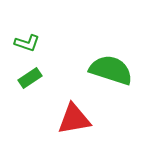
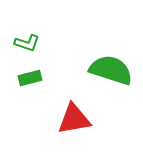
green rectangle: rotated 20 degrees clockwise
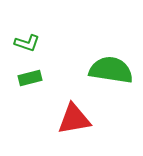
green semicircle: rotated 9 degrees counterclockwise
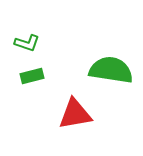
green rectangle: moved 2 px right, 2 px up
red triangle: moved 1 px right, 5 px up
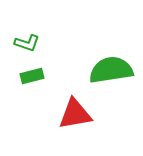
green semicircle: rotated 18 degrees counterclockwise
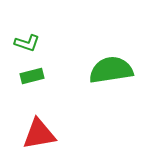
red triangle: moved 36 px left, 20 px down
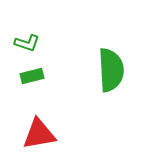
green semicircle: rotated 96 degrees clockwise
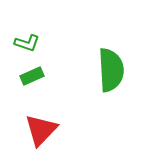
green rectangle: rotated 10 degrees counterclockwise
red triangle: moved 2 px right, 4 px up; rotated 36 degrees counterclockwise
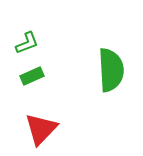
green L-shape: rotated 40 degrees counterclockwise
red triangle: moved 1 px up
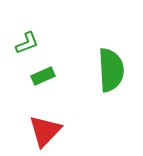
green rectangle: moved 11 px right
red triangle: moved 4 px right, 2 px down
